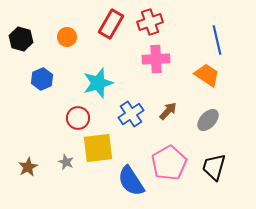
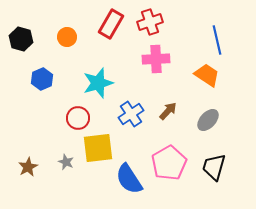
blue semicircle: moved 2 px left, 2 px up
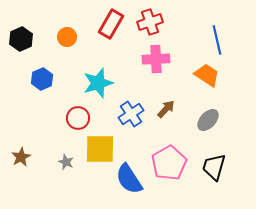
black hexagon: rotated 20 degrees clockwise
brown arrow: moved 2 px left, 2 px up
yellow square: moved 2 px right, 1 px down; rotated 8 degrees clockwise
brown star: moved 7 px left, 10 px up
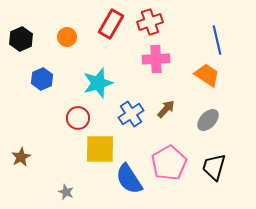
gray star: moved 30 px down
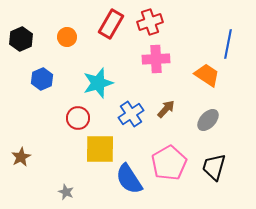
blue line: moved 11 px right, 4 px down; rotated 24 degrees clockwise
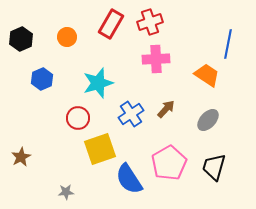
yellow square: rotated 20 degrees counterclockwise
gray star: rotated 28 degrees counterclockwise
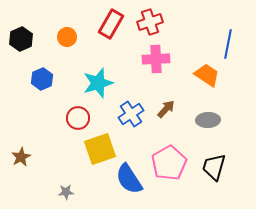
gray ellipse: rotated 45 degrees clockwise
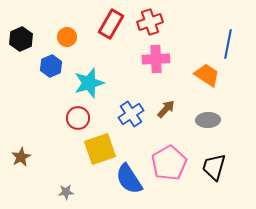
blue hexagon: moved 9 px right, 13 px up
cyan star: moved 9 px left
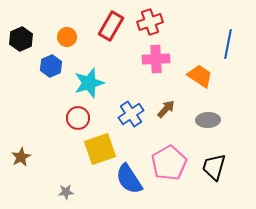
red rectangle: moved 2 px down
orange trapezoid: moved 7 px left, 1 px down
